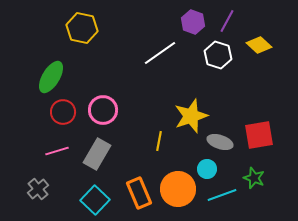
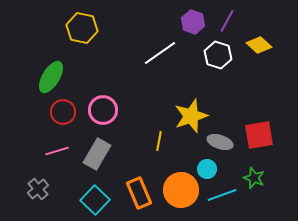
orange circle: moved 3 px right, 1 px down
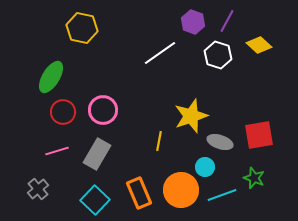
cyan circle: moved 2 px left, 2 px up
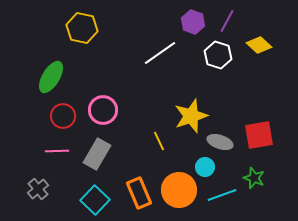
red circle: moved 4 px down
yellow line: rotated 36 degrees counterclockwise
pink line: rotated 15 degrees clockwise
orange circle: moved 2 px left
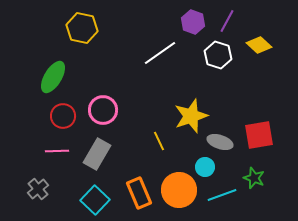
green ellipse: moved 2 px right
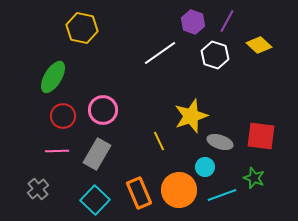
white hexagon: moved 3 px left
red square: moved 2 px right, 1 px down; rotated 16 degrees clockwise
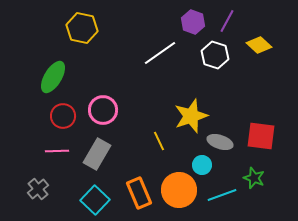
cyan circle: moved 3 px left, 2 px up
